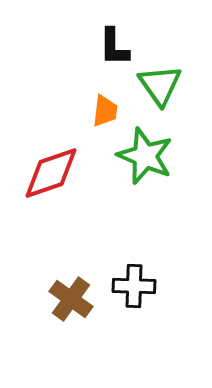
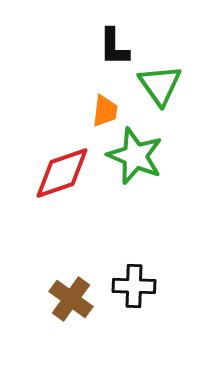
green star: moved 10 px left
red diamond: moved 11 px right
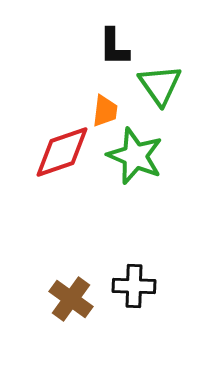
red diamond: moved 21 px up
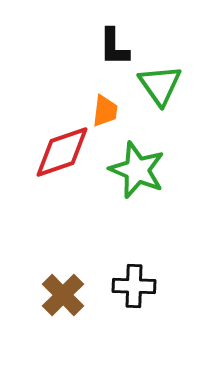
green star: moved 2 px right, 14 px down
brown cross: moved 8 px left, 4 px up; rotated 9 degrees clockwise
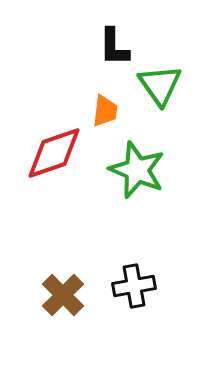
red diamond: moved 8 px left, 1 px down
black cross: rotated 12 degrees counterclockwise
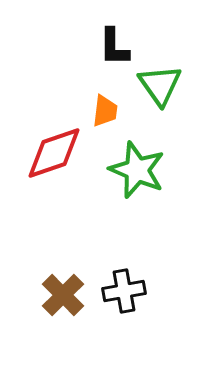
black cross: moved 10 px left, 5 px down
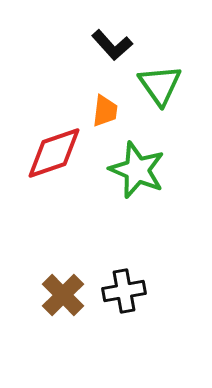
black L-shape: moved 2 px left, 2 px up; rotated 42 degrees counterclockwise
